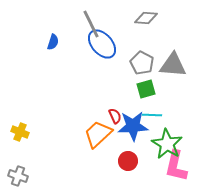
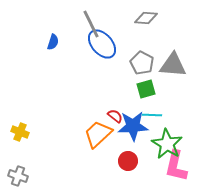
red semicircle: rotated 28 degrees counterclockwise
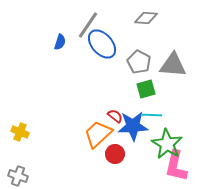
gray line: moved 3 px left, 1 px down; rotated 60 degrees clockwise
blue semicircle: moved 7 px right
gray pentagon: moved 3 px left, 1 px up
red circle: moved 13 px left, 7 px up
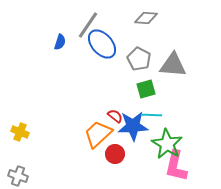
gray pentagon: moved 3 px up
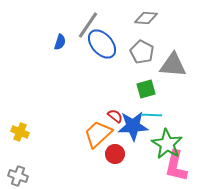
gray pentagon: moved 3 px right, 7 px up
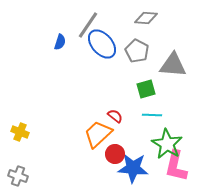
gray pentagon: moved 5 px left, 1 px up
blue star: moved 42 px down; rotated 8 degrees clockwise
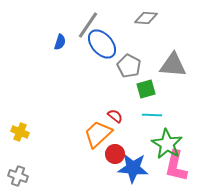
gray pentagon: moved 8 px left, 15 px down
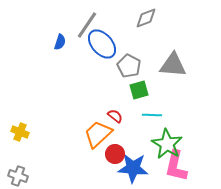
gray diamond: rotated 25 degrees counterclockwise
gray line: moved 1 px left
green square: moved 7 px left, 1 px down
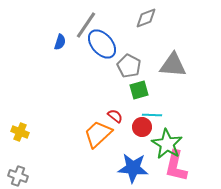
gray line: moved 1 px left
red circle: moved 27 px right, 27 px up
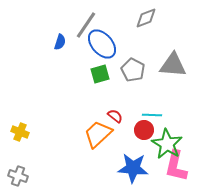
gray pentagon: moved 4 px right, 4 px down
green square: moved 39 px left, 16 px up
red circle: moved 2 px right, 3 px down
